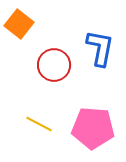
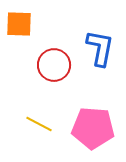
orange square: rotated 36 degrees counterclockwise
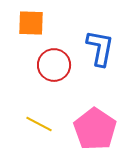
orange square: moved 12 px right, 1 px up
pink pentagon: moved 2 px right, 1 px down; rotated 30 degrees clockwise
